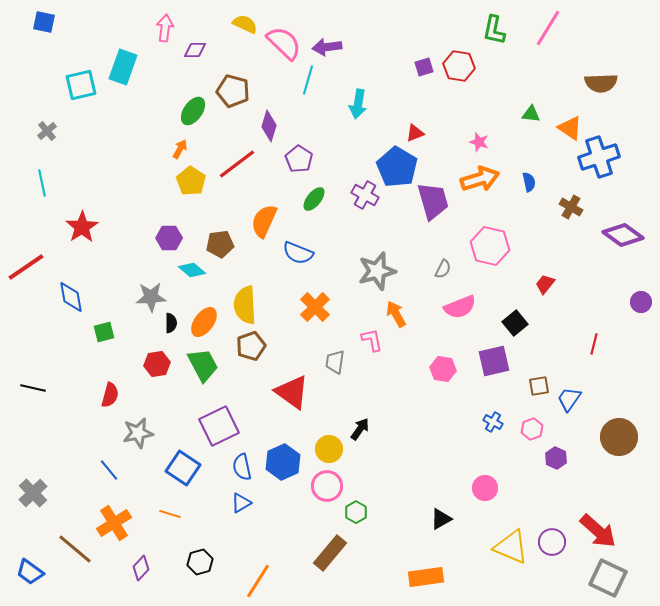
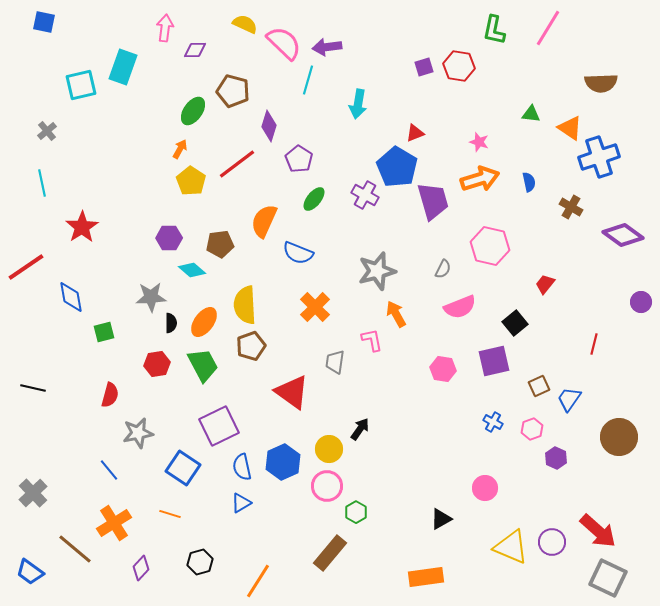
brown square at (539, 386): rotated 15 degrees counterclockwise
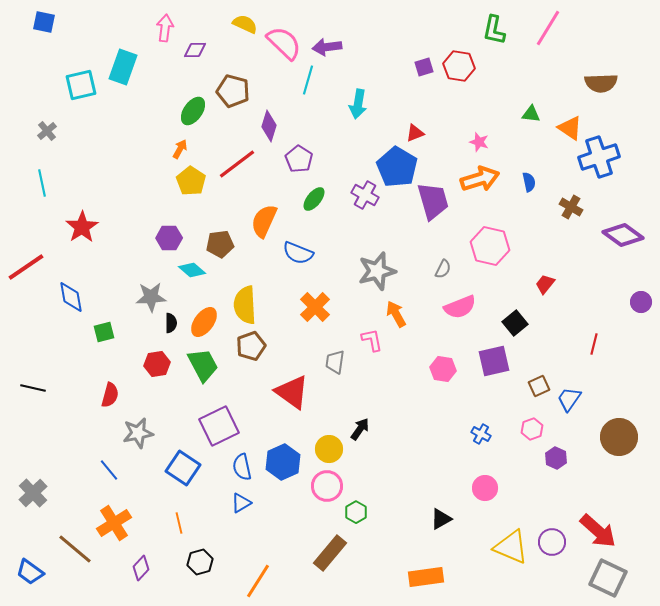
blue cross at (493, 422): moved 12 px left, 12 px down
orange line at (170, 514): moved 9 px right, 9 px down; rotated 60 degrees clockwise
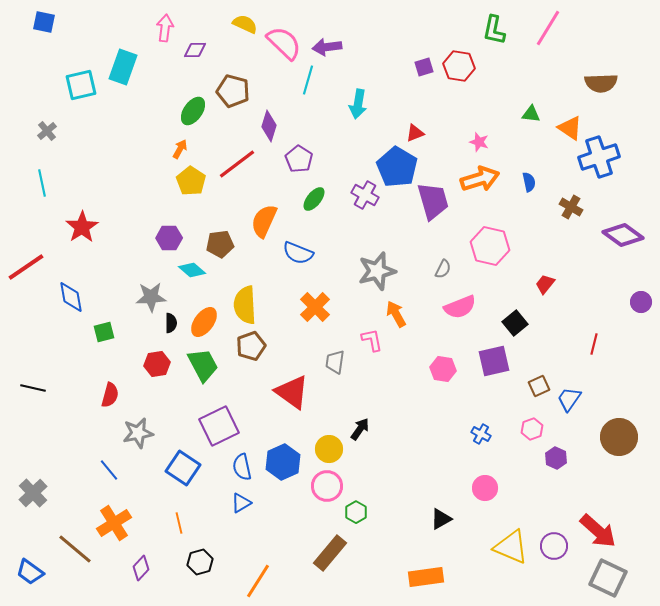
purple circle at (552, 542): moved 2 px right, 4 px down
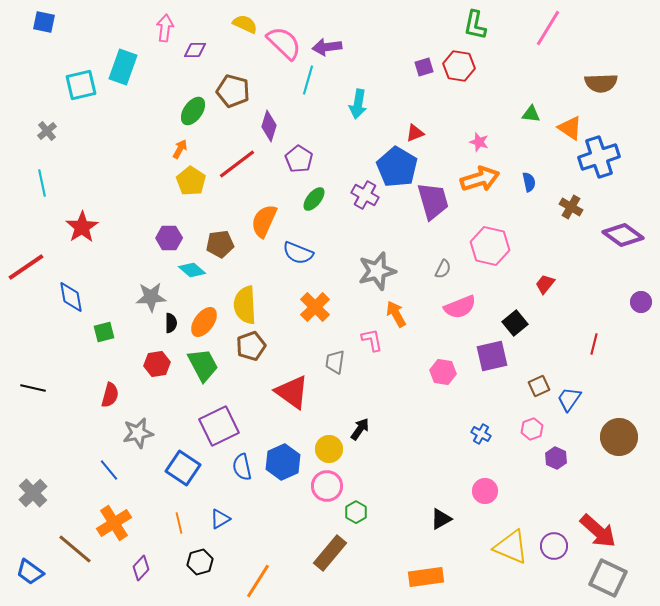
green L-shape at (494, 30): moved 19 px left, 5 px up
purple square at (494, 361): moved 2 px left, 5 px up
pink hexagon at (443, 369): moved 3 px down
pink circle at (485, 488): moved 3 px down
blue triangle at (241, 503): moved 21 px left, 16 px down
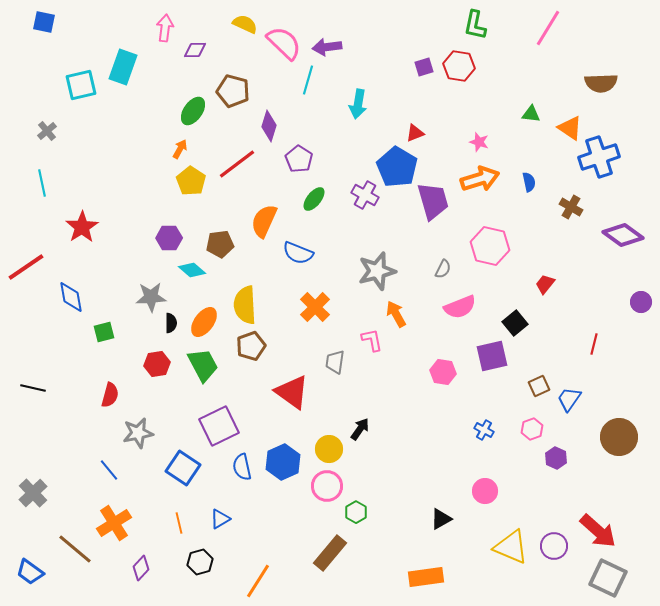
blue cross at (481, 434): moved 3 px right, 4 px up
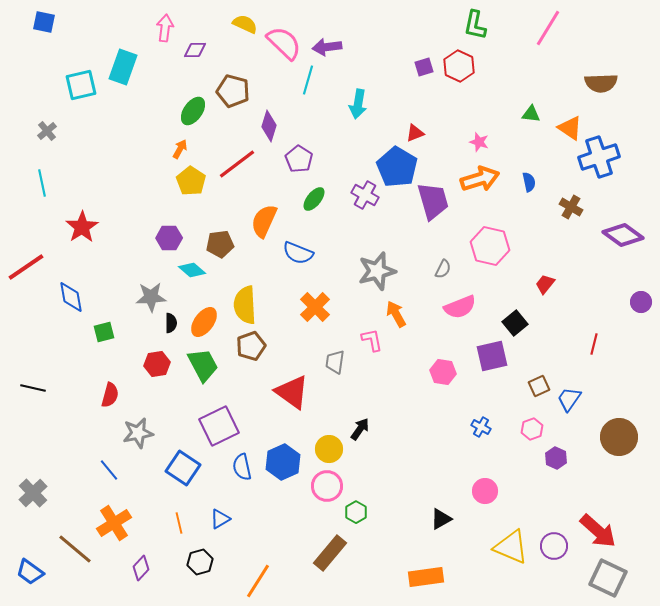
red hexagon at (459, 66): rotated 16 degrees clockwise
blue cross at (484, 430): moved 3 px left, 3 px up
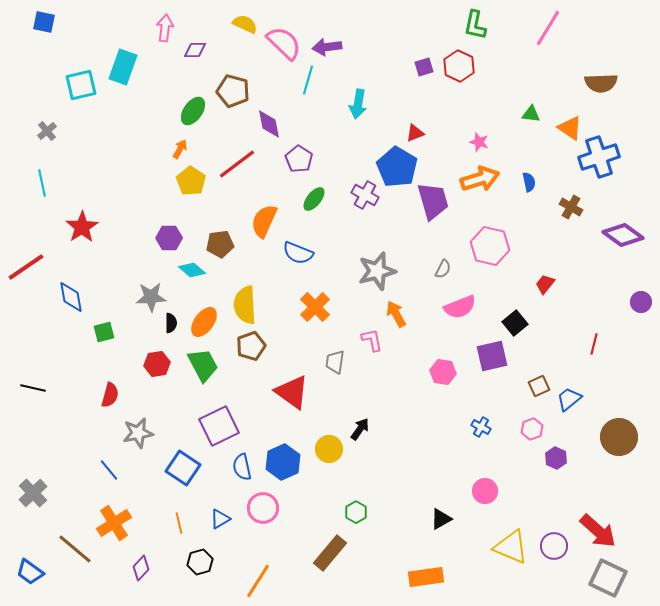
purple diamond at (269, 126): moved 2 px up; rotated 28 degrees counterclockwise
blue trapezoid at (569, 399): rotated 16 degrees clockwise
pink circle at (327, 486): moved 64 px left, 22 px down
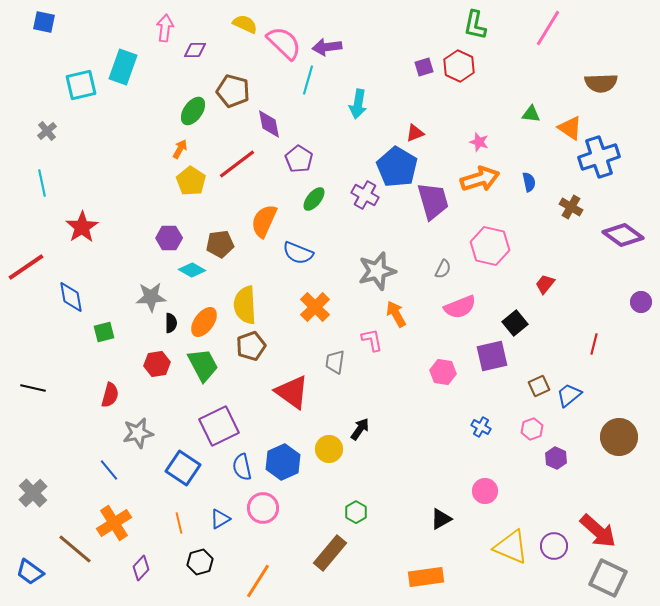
cyan diamond at (192, 270): rotated 12 degrees counterclockwise
blue trapezoid at (569, 399): moved 4 px up
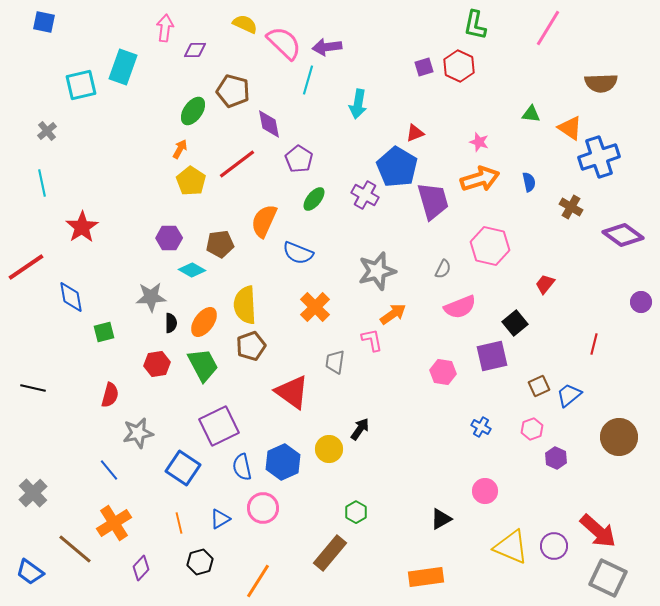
orange arrow at (396, 314): moved 3 px left; rotated 84 degrees clockwise
